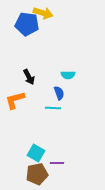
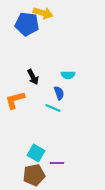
black arrow: moved 4 px right
cyan line: rotated 21 degrees clockwise
brown pentagon: moved 3 px left, 1 px down
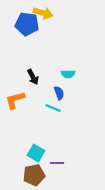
cyan semicircle: moved 1 px up
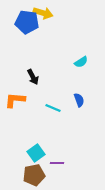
blue pentagon: moved 2 px up
cyan semicircle: moved 13 px right, 12 px up; rotated 32 degrees counterclockwise
blue semicircle: moved 20 px right, 7 px down
orange L-shape: rotated 20 degrees clockwise
cyan square: rotated 24 degrees clockwise
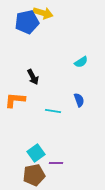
blue pentagon: rotated 20 degrees counterclockwise
cyan line: moved 3 px down; rotated 14 degrees counterclockwise
purple line: moved 1 px left
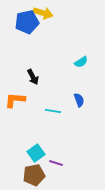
purple line: rotated 16 degrees clockwise
